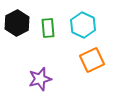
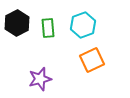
cyan hexagon: rotated 15 degrees clockwise
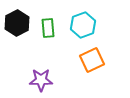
purple star: moved 1 px right, 1 px down; rotated 15 degrees clockwise
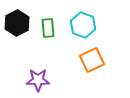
cyan hexagon: rotated 20 degrees counterclockwise
purple star: moved 3 px left
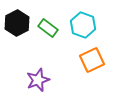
green rectangle: rotated 48 degrees counterclockwise
purple star: rotated 20 degrees counterclockwise
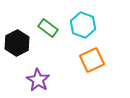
black hexagon: moved 20 px down
purple star: rotated 20 degrees counterclockwise
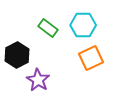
cyan hexagon: rotated 20 degrees counterclockwise
black hexagon: moved 12 px down
orange square: moved 1 px left, 2 px up
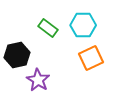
black hexagon: rotated 15 degrees clockwise
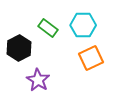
black hexagon: moved 2 px right, 7 px up; rotated 15 degrees counterclockwise
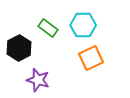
purple star: rotated 15 degrees counterclockwise
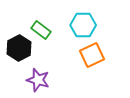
green rectangle: moved 7 px left, 2 px down
orange square: moved 1 px right, 3 px up
